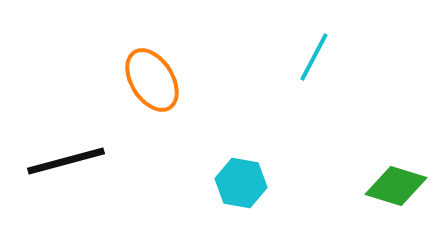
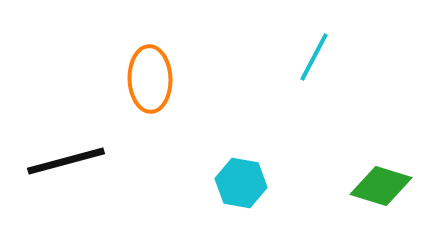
orange ellipse: moved 2 px left, 1 px up; rotated 30 degrees clockwise
green diamond: moved 15 px left
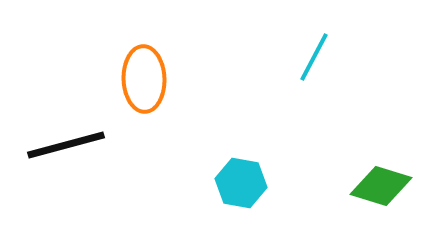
orange ellipse: moved 6 px left
black line: moved 16 px up
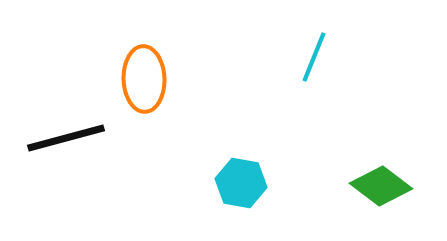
cyan line: rotated 6 degrees counterclockwise
black line: moved 7 px up
green diamond: rotated 20 degrees clockwise
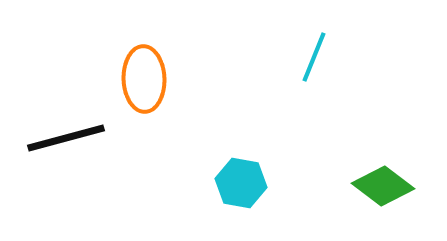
green diamond: moved 2 px right
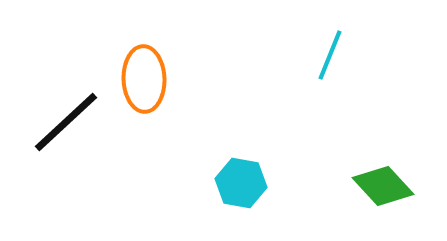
cyan line: moved 16 px right, 2 px up
black line: moved 16 px up; rotated 28 degrees counterclockwise
green diamond: rotated 10 degrees clockwise
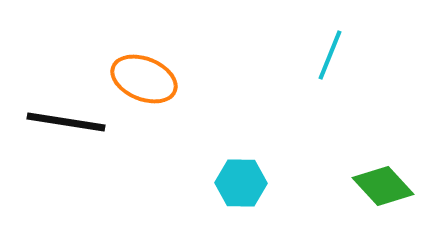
orange ellipse: rotated 66 degrees counterclockwise
black line: rotated 52 degrees clockwise
cyan hexagon: rotated 9 degrees counterclockwise
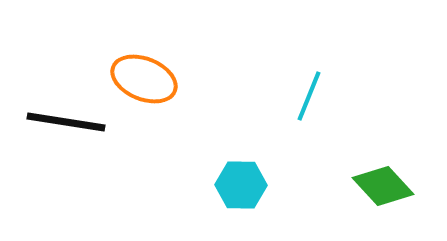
cyan line: moved 21 px left, 41 px down
cyan hexagon: moved 2 px down
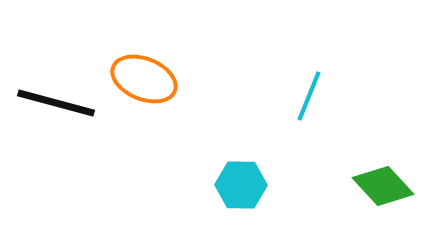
black line: moved 10 px left, 19 px up; rotated 6 degrees clockwise
